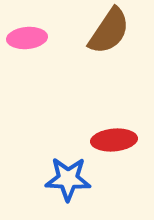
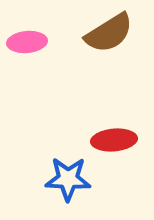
brown semicircle: moved 2 px down; rotated 24 degrees clockwise
pink ellipse: moved 4 px down
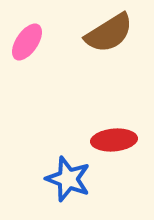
pink ellipse: rotated 51 degrees counterclockwise
blue star: rotated 18 degrees clockwise
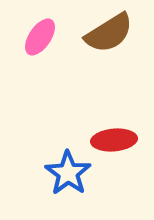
pink ellipse: moved 13 px right, 5 px up
blue star: moved 6 px up; rotated 15 degrees clockwise
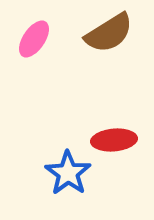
pink ellipse: moved 6 px left, 2 px down
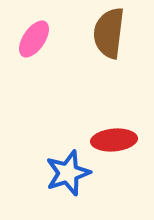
brown semicircle: rotated 129 degrees clockwise
blue star: rotated 18 degrees clockwise
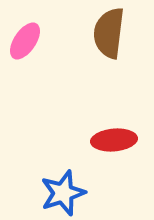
pink ellipse: moved 9 px left, 2 px down
blue star: moved 5 px left, 20 px down
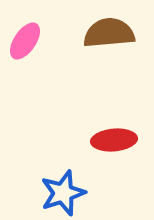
brown semicircle: rotated 78 degrees clockwise
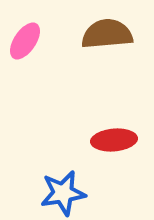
brown semicircle: moved 2 px left, 1 px down
blue star: rotated 9 degrees clockwise
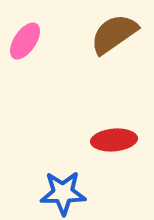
brown semicircle: moved 7 px right; rotated 30 degrees counterclockwise
blue star: rotated 9 degrees clockwise
